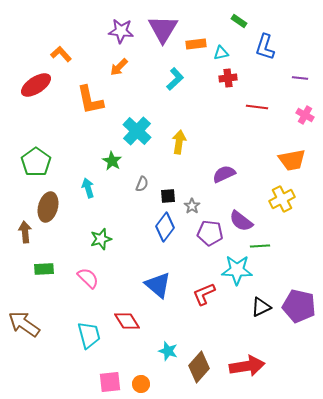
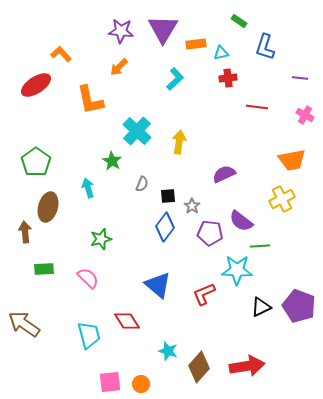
purple pentagon at (299, 306): rotated 8 degrees clockwise
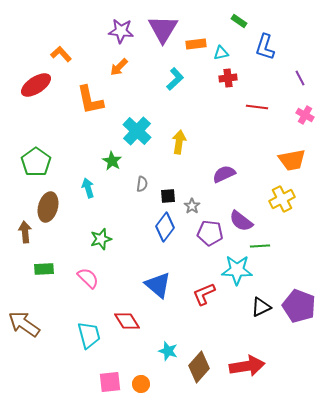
purple line at (300, 78): rotated 56 degrees clockwise
gray semicircle at (142, 184): rotated 14 degrees counterclockwise
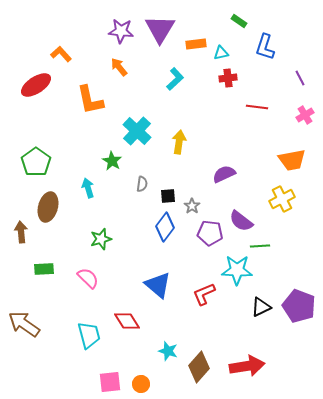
purple triangle at (163, 29): moved 3 px left
orange arrow at (119, 67): rotated 96 degrees clockwise
pink cross at (305, 115): rotated 30 degrees clockwise
brown arrow at (25, 232): moved 4 px left
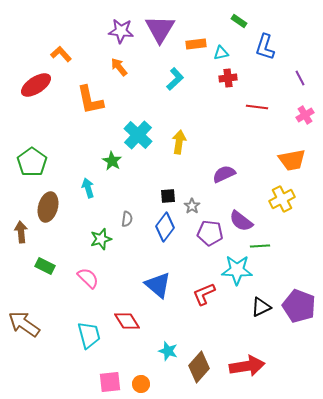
cyan cross at (137, 131): moved 1 px right, 4 px down
green pentagon at (36, 162): moved 4 px left
gray semicircle at (142, 184): moved 15 px left, 35 px down
green rectangle at (44, 269): moved 1 px right, 3 px up; rotated 30 degrees clockwise
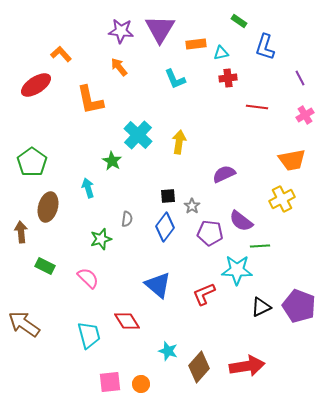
cyan L-shape at (175, 79): rotated 110 degrees clockwise
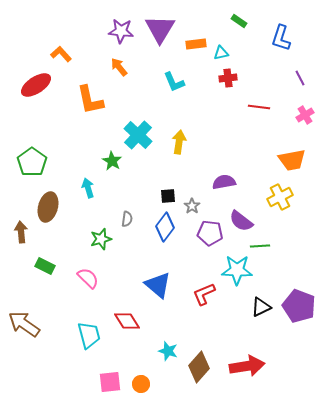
blue L-shape at (265, 47): moved 16 px right, 9 px up
cyan L-shape at (175, 79): moved 1 px left, 3 px down
red line at (257, 107): moved 2 px right
purple semicircle at (224, 174): moved 8 px down; rotated 15 degrees clockwise
yellow cross at (282, 199): moved 2 px left, 2 px up
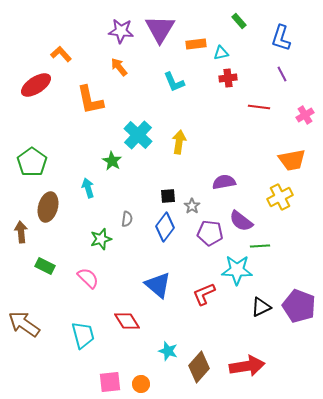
green rectangle at (239, 21): rotated 14 degrees clockwise
purple line at (300, 78): moved 18 px left, 4 px up
cyan trapezoid at (89, 335): moved 6 px left
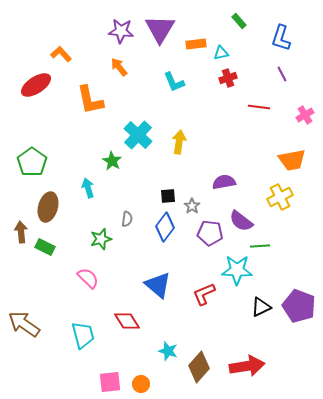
red cross at (228, 78): rotated 12 degrees counterclockwise
green rectangle at (45, 266): moved 19 px up
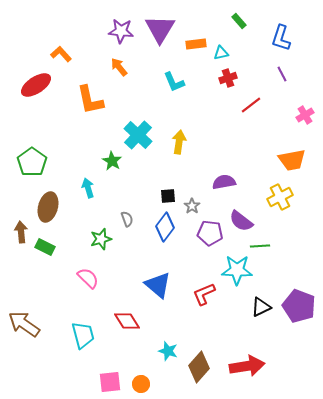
red line at (259, 107): moved 8 px left, 2 px up; rotated 45 degrees counterclockwise
gray semicircle at (127, 219): rotated 28 degrees counterclockwise
